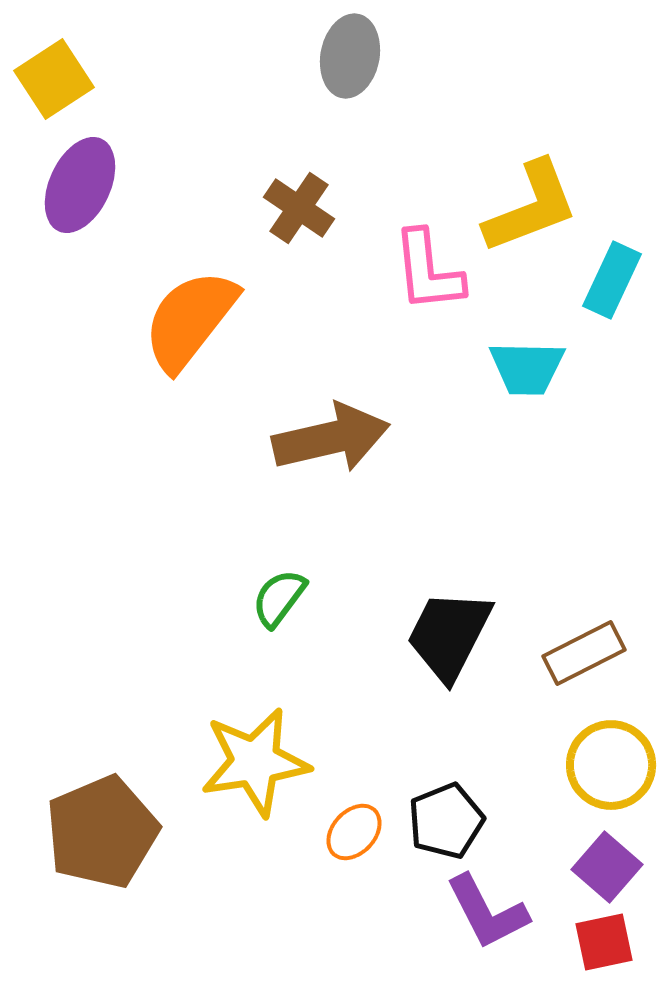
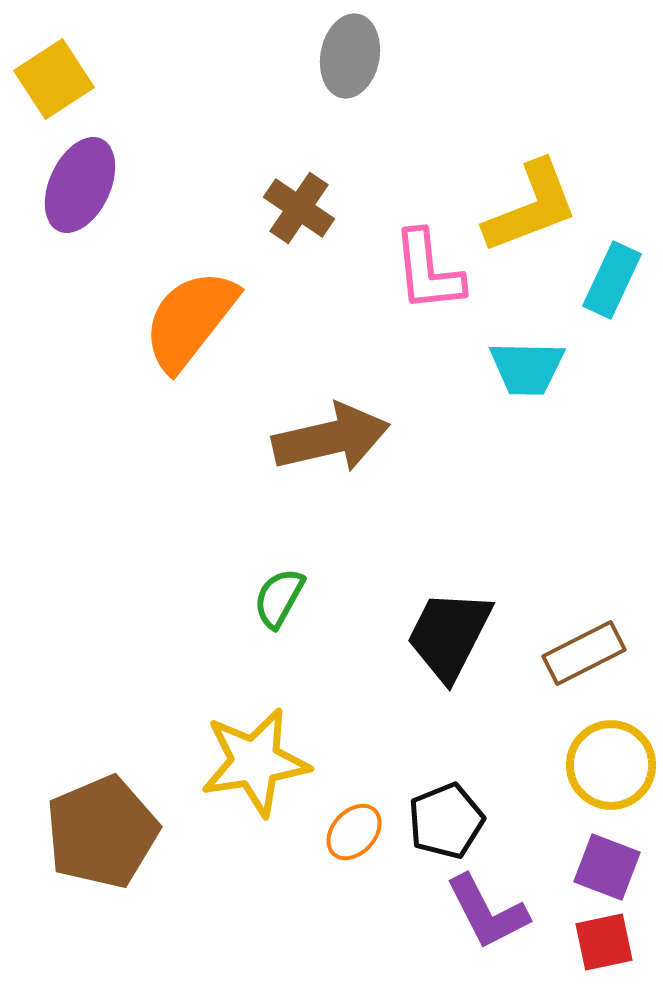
green semicircle: rotated 8 degrees counterclockwise
purple square: rotated 20 degrees counterclockwise
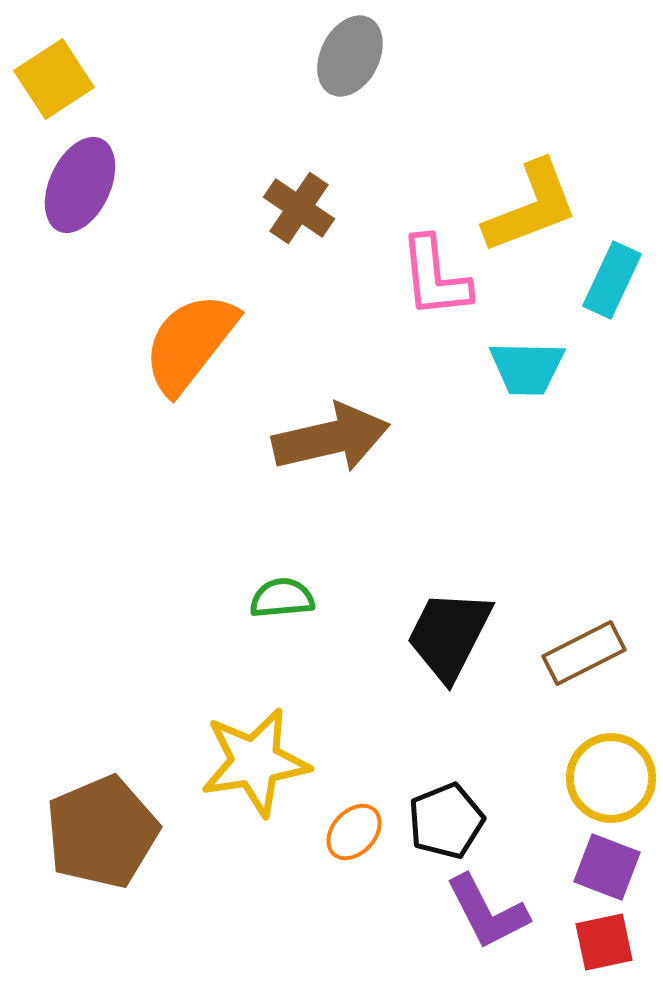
gray ellipse: rotated 16 degrees clockwise
pink L-shape: moved 7 px right, 6 px down
orange semicircle: moved 23 px down
green semicircle: moved 3 px right; rotated 56 degrees clockwise
yellow circle: moved 13 px down
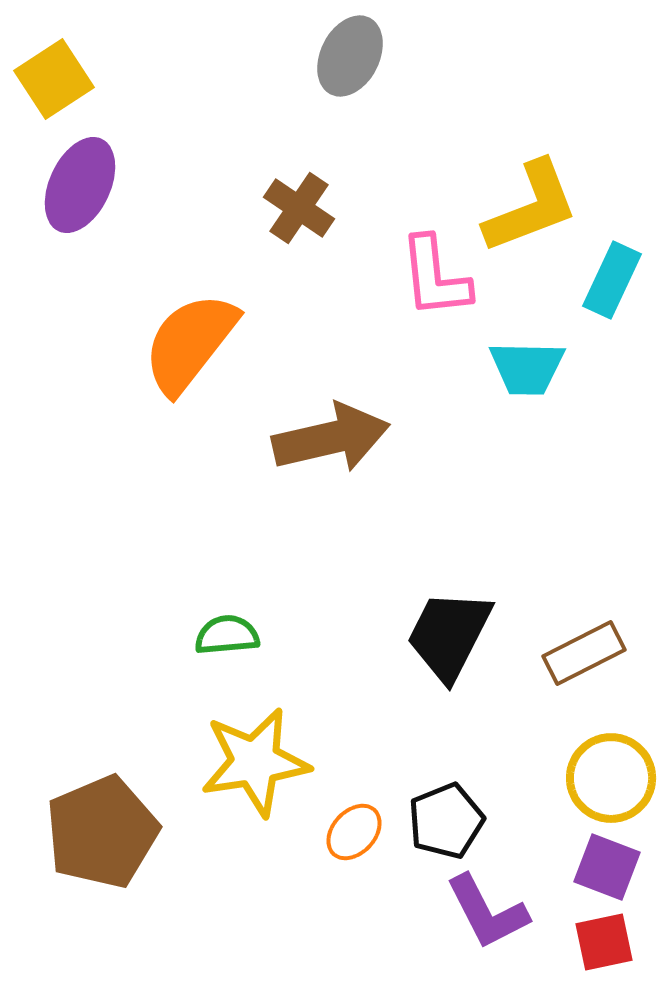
green semicircle: moved 55 px left, 37 px down
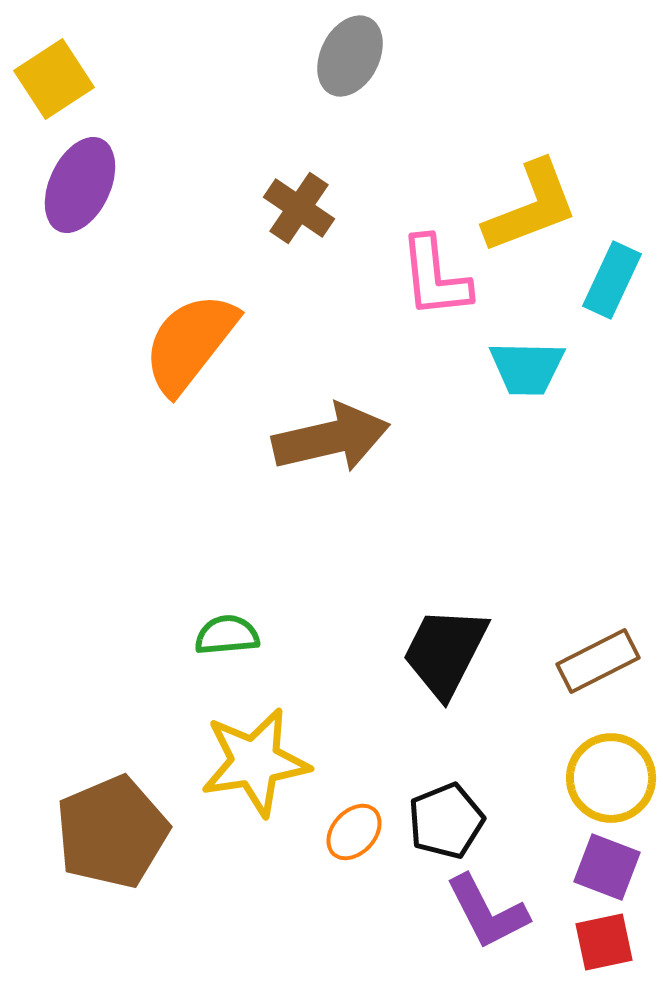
black trapezoid: moved 4 px left, 17 px down
brown rectangle: moved 14 px right, 8 px down
brown pentagon: moved 10 px right
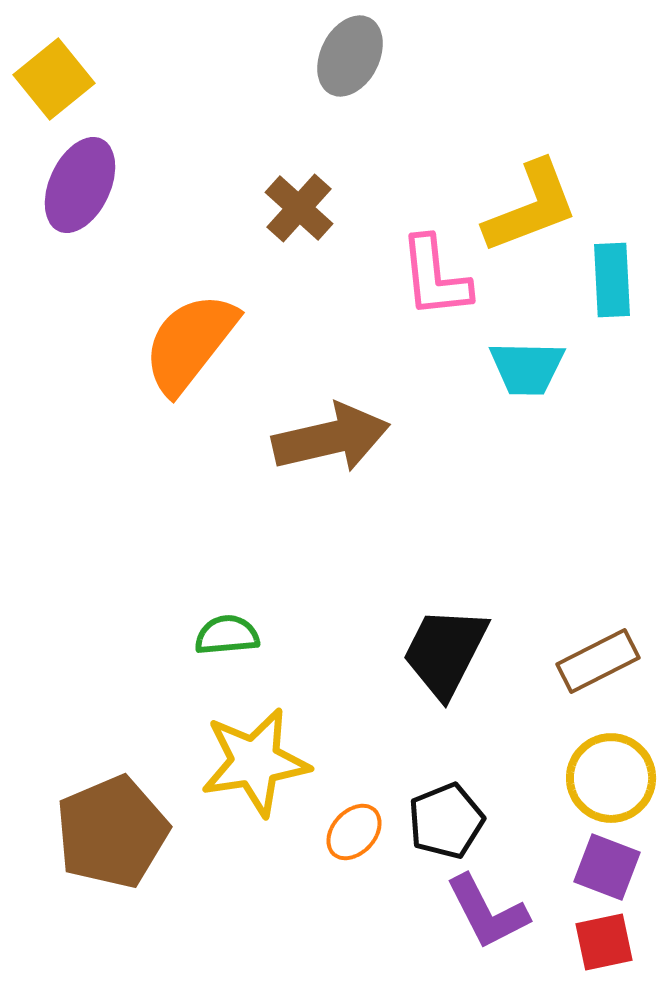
yellow square: rotated 6 degrees counterclockwise
brown cross: rotated 8 degrees clockwise
cyan rectangle: rotated 28 degrees counterclockwise
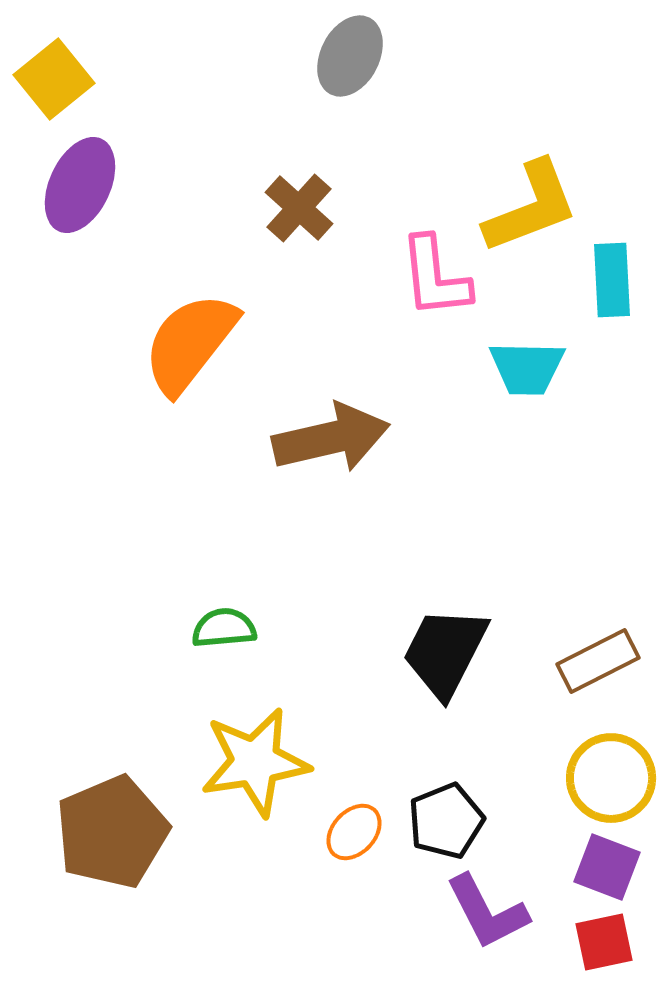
green semicircle: moved 3 px left, 7 px up
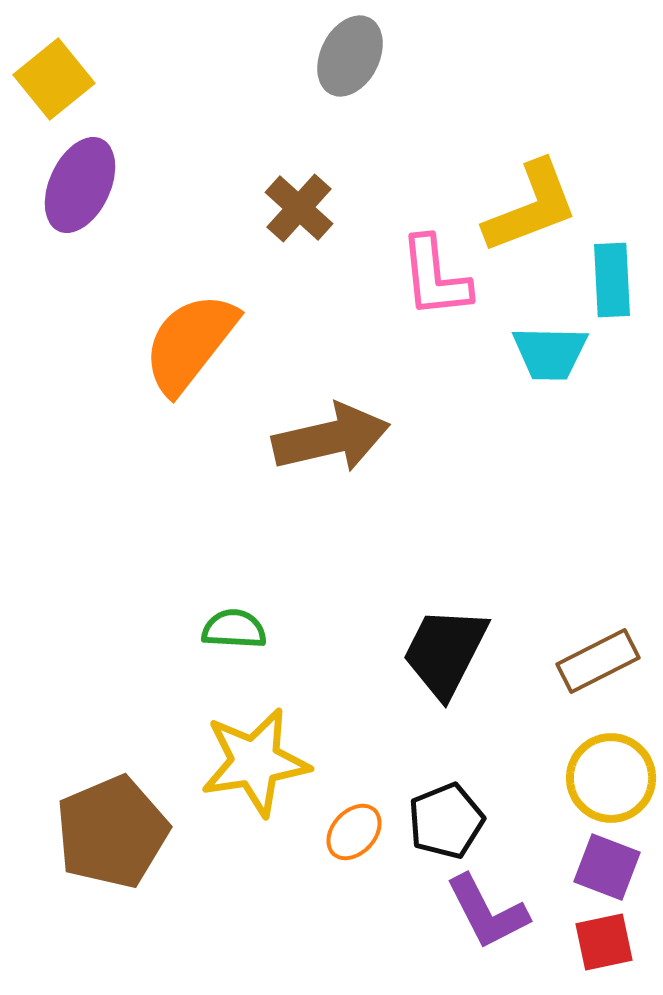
cyan trapezoid: moved 23 px right, 15 px up
green semicircle: moved 10 px right, 1 px down; rotated 8 degrees clockwise
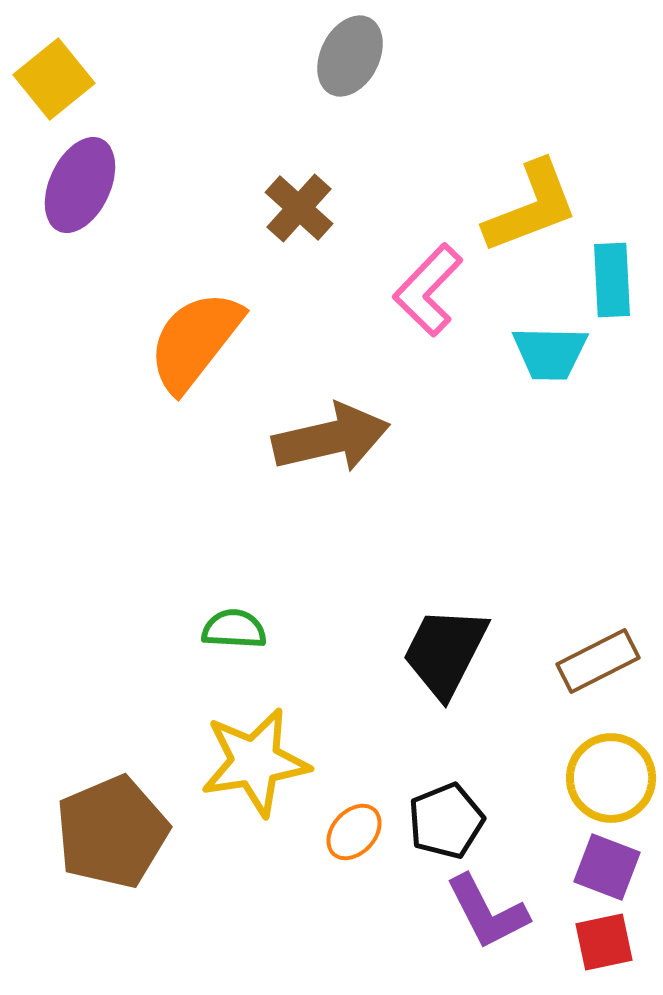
pink L-shape: moved 7 px left, 13 px down; rotated 50 degrees clockwise
orange semicircle: moved 5 px right, 2 px up
